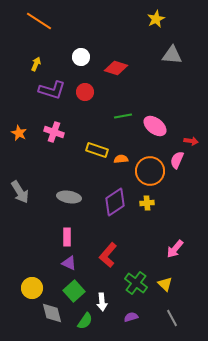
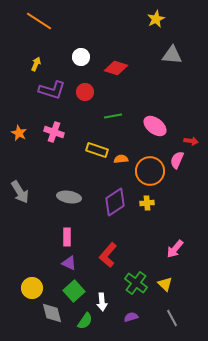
green line: moved 10 px left
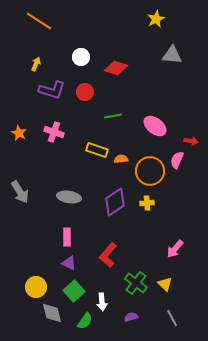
yellow circle: moved 4 px right, 1 px up
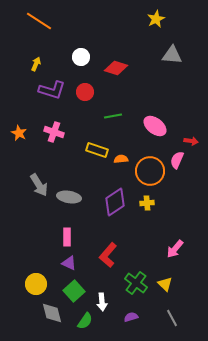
gray arrow: moved 19 px right, 7 px up
yellow circle: moved 3 px up
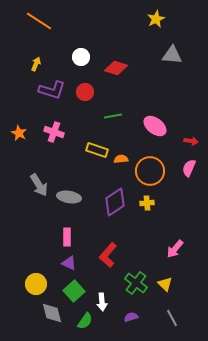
pink semicircle: moved 12 px right, 8 px down
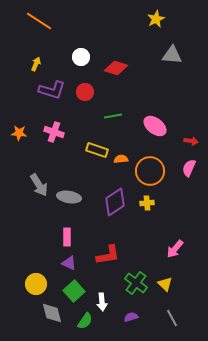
orange star: rotated 21 degrees counterclockwise
red L-shape: rotated 140 degrees counterclockwise
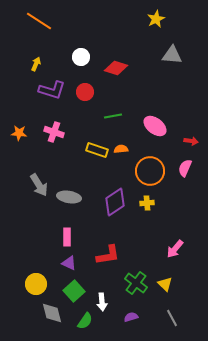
orange semicircle: moved 10 px up
pink semicircle: moved 4 px left
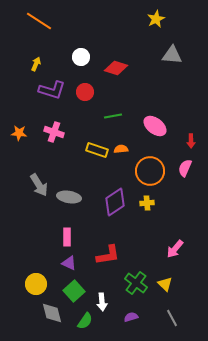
red arrow: rotated 80 degrees clockwise
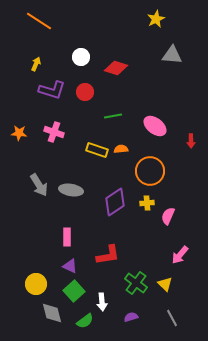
pink semicircle: moved 17 px left, 48 px down
gray ellipse: moved 2 px right, 7 px up
pink arrow: moved 5 px right, 6 px down
purple triangle: moved 1 px right, 3 px down
green semicircle: rotated 18 degrees clockwise
